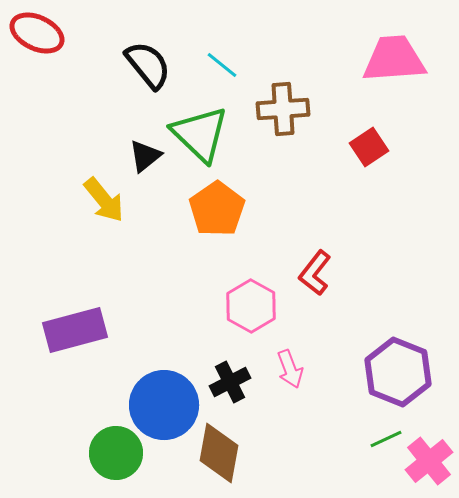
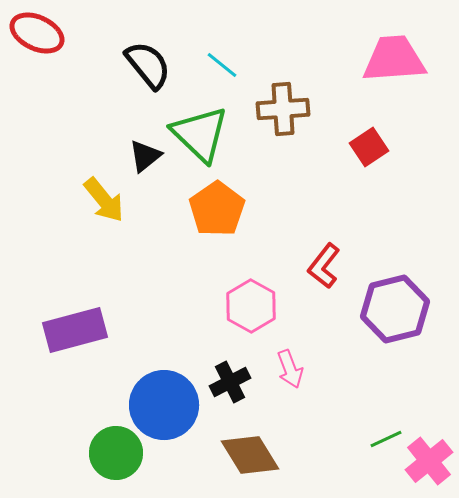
red L-shape: moved 9 px right, 7 px up
purple hexagon: moved 3 px left, 63 px up; rotated 24 degrees clockwise
brown diamond: moved 31 px right, 2 px down; rotated 42 degrees counterclockwise
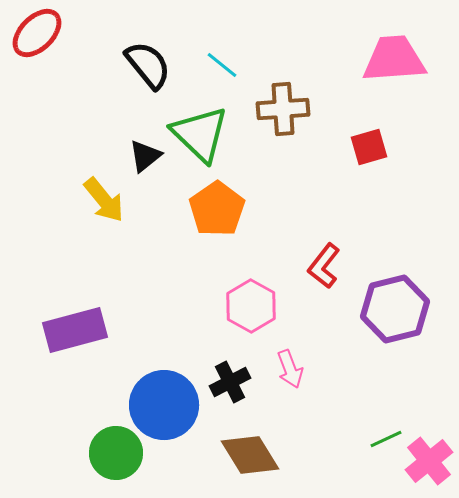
red ellipse: rotated 70 degrees counterclockwise
red square: rotated 18 degrees clockwise
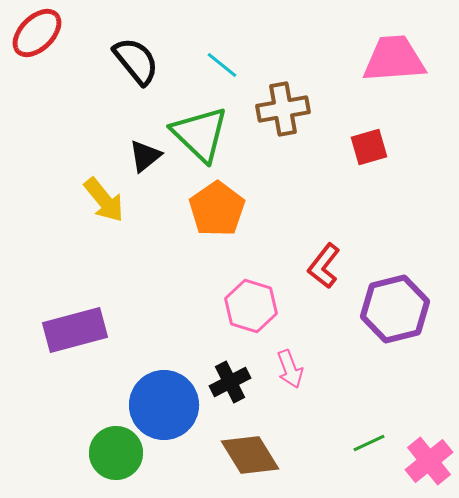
black semicircle: moved 12 px left, 4 px up
brown cross: rotated 6 degrees counterclockwise
pink hexagon: rotated 12 degrees counterclockwise
green line: moved 17 px left, 4 px down
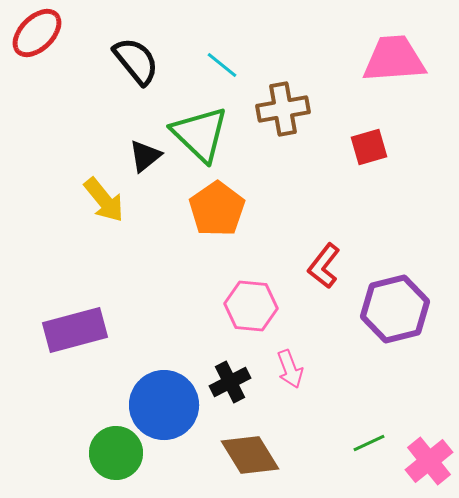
pink hexagon: rotated 12 degrees counterclockwise
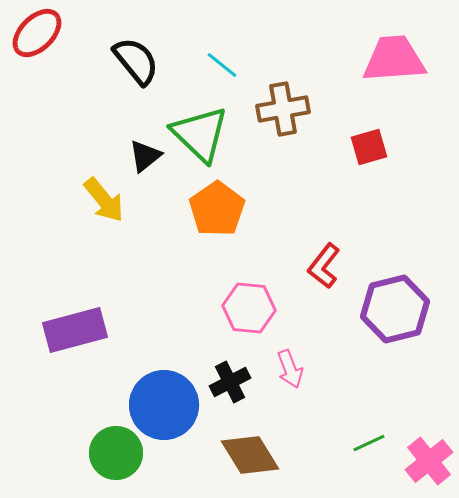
pink hexagon: moved 2 px left, 2 px down
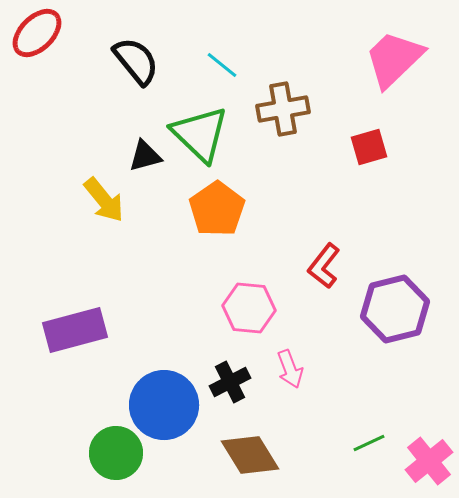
pink trapezoid: rotated 40 degrees counterclockwise
black triangle: rotated 24 degrees clockwise
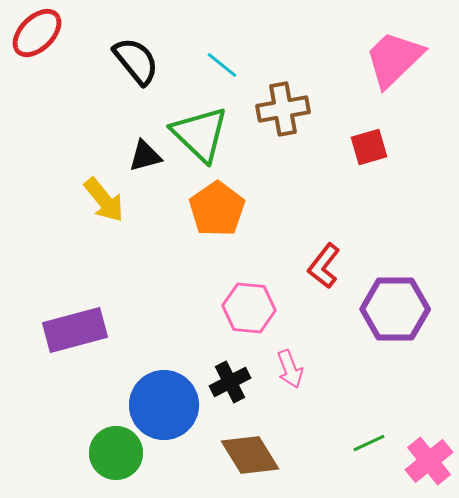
purple hexagon: rotated 14 degrees clockwise
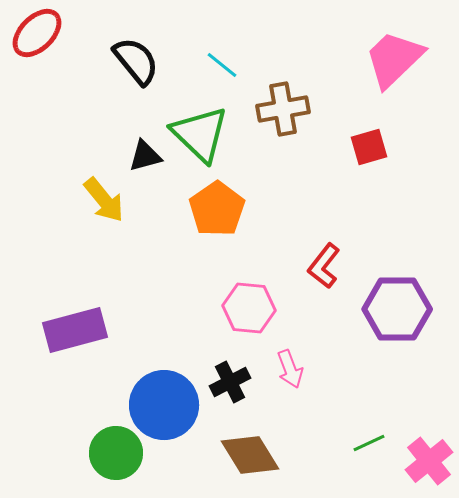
purple hexagon: moved 2 px right
